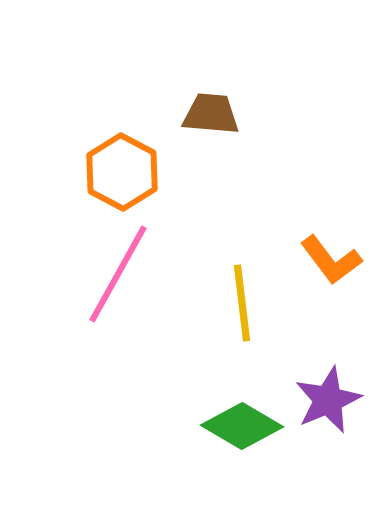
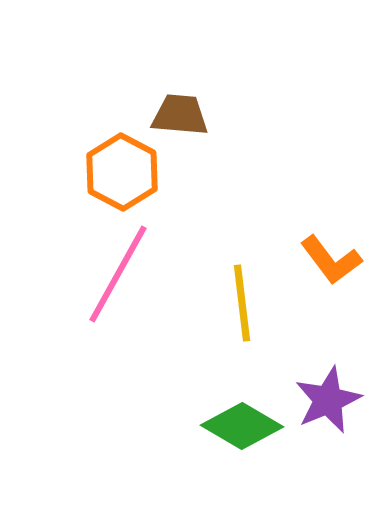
brown trapezoid: moved 31 px left, 1 px down
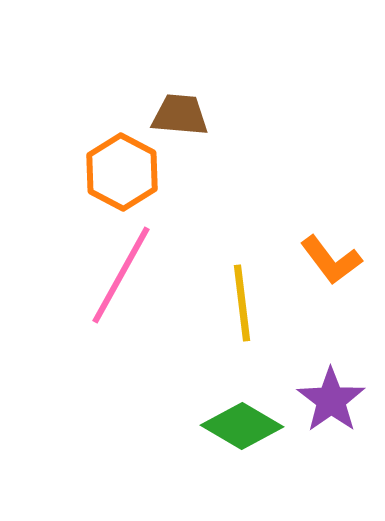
pink line: moved 3 px right, 1 px down
purple star: moved 3 px right; rotated 12 degrees counterclockwise
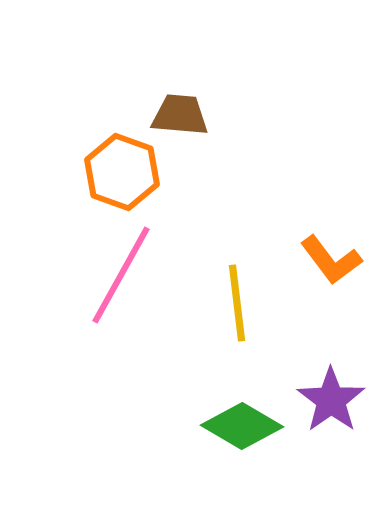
orange hexagon: rotated 8 degrees counterclockwise
yellow line: moved 5 px left
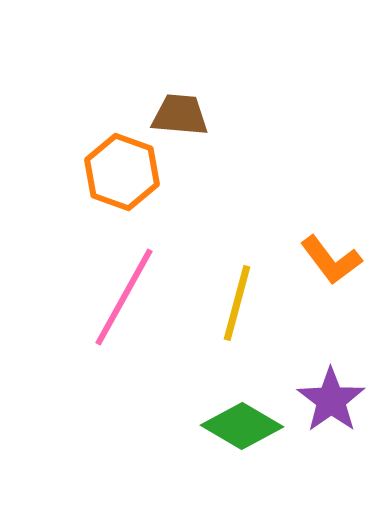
pink line: moved 3 px right, 22 px down
yellow line: rotated 22 degrees clockwise
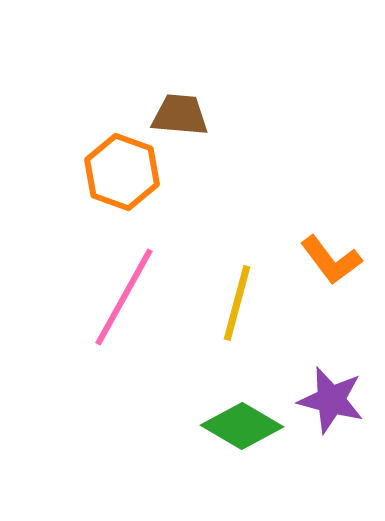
purple star: rotated 22 degrees counterclockwise
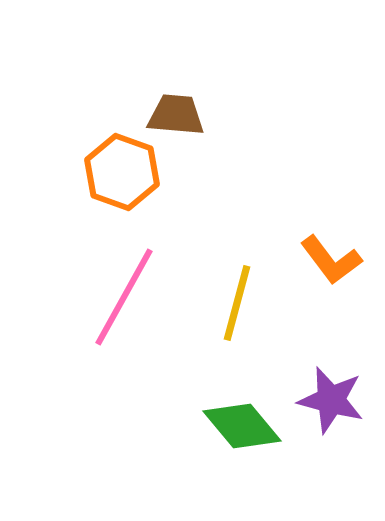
brown trapezoid: moved 4 px left
green diamond: rotated 20 degrees clockwise
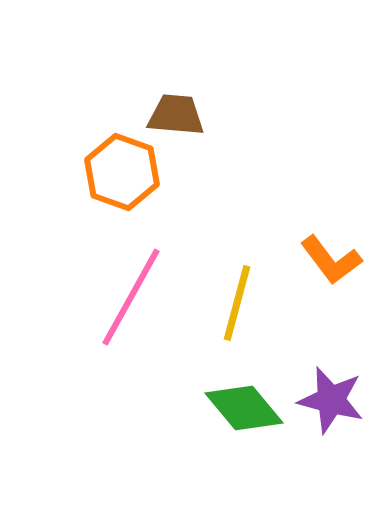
pink line: moved 7 px right
green diamond: moved 2 px right, 18 px up
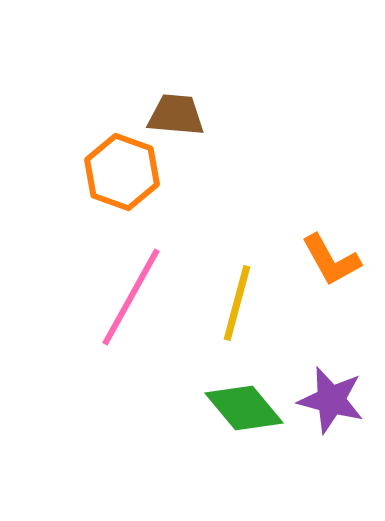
orange L-shape: rotated 8 degrees clockwise
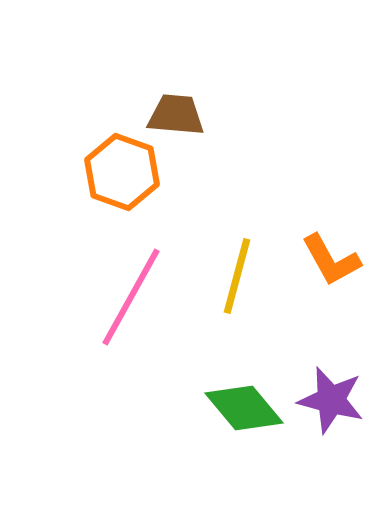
yellow line: moved 27 px up
